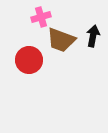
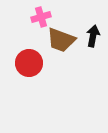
red circle: moved 3 px down
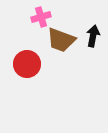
red circle: moved 2 px left, 1 px down
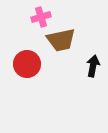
black arrow: moved 30 px down
brown trapezoid: rotated 32 degrees counterclockwise
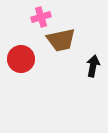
red circle: moved 6 px left, 5 px up
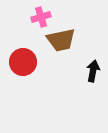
red circle: moved 2 px right, 3 px down
black arrow: moved 5 px down
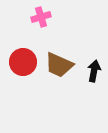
brown trapezoid: moved 2 px left, 25 px down; rotated 36 degrees clockwise
black arrow: moved 1 px right
